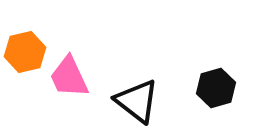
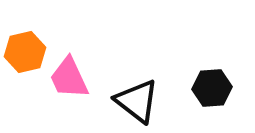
pink trapezoid: moved 1 px down
black hexagon: moved 4 px left; rotated 12 degrees clockwise
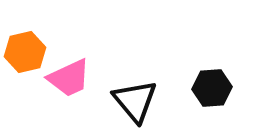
pink trapezoid: rotated 90 degrees counterclockwise
black triangle: moved 2 px left; rotated 12 degrees clockwise
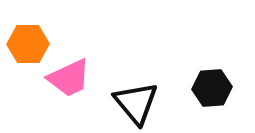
orange hexagon: moved 3 px right, 8 px up; rotated 12 degrees clockwise
black triangle: moved 1 px right, 2 px down
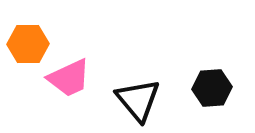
black triangle: moved 2 px right, 3 px up
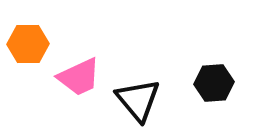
pink trapezoid: moved 10 px right, 1 px up
black hexagon: moved 2 px right, 5 px up
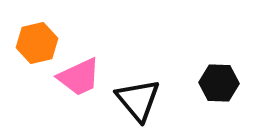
orange hexagon: moved 9 px right, 1 px up; rotated 12 degrees counterclockwise
black hexagon: moved 5 px right; rotated 6 degrees clockwise
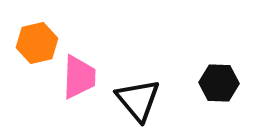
pink trapezoid: rotated 63 degrees counterclockwise
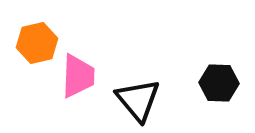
pink trapezoid: moved 1 px left, 1 px up
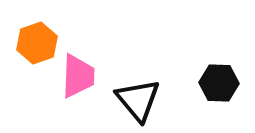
orange hexagon: rotated 6 degrees counterclockwise
